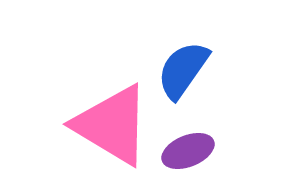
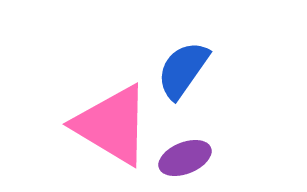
purple ellipse: moved 3 px left, 7 px down
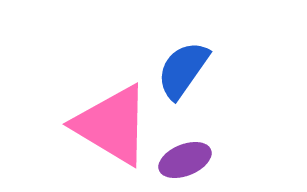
purple ellipse: moved 2 px down
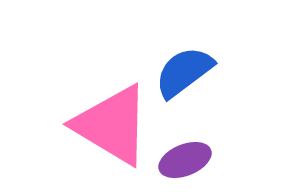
blue semicircle: moved 1 px right, 2 px down; rotated 18 degrees clockwise
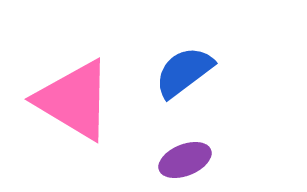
pink triangle: moved 38 px left, 25 px up
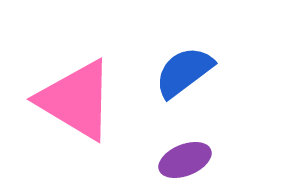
pink triangle: moved 2 px right
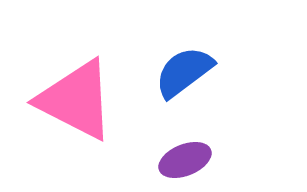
pink triangle: rotated 4 degrees counterclockwise
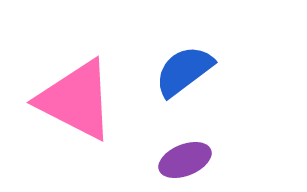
blue semicircle: moved 1 px up
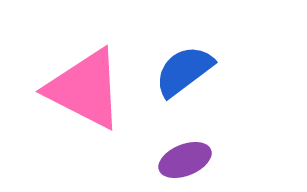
pink triangle: moved 9 px right, 11 px up
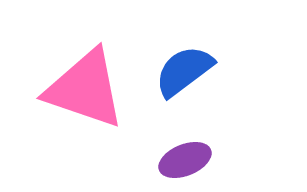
pink triangle: rotated 8 degrees counterclockwise
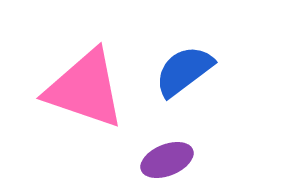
purple ellipse: moved 18 px left
